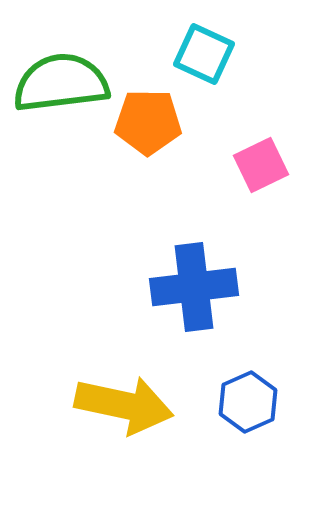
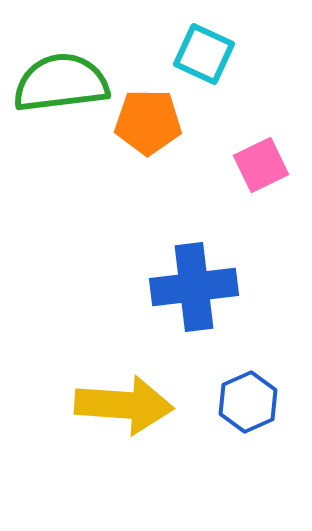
yellow arrow: rotated 8 degrees counterclockwise
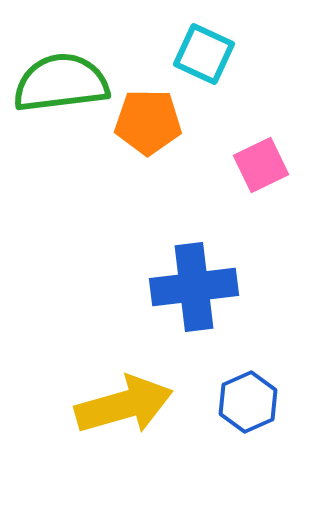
yellow arrow: rotated 20 degrees counterclockwise
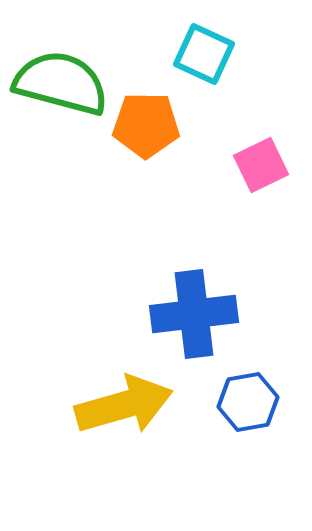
green semicircle: rotated 22 degrees clockwise
orange pentagon: moved 2 px left, 3 px down
blue cross: moved 27 px down
blue hexagon: rotated 14 degrees clockwise
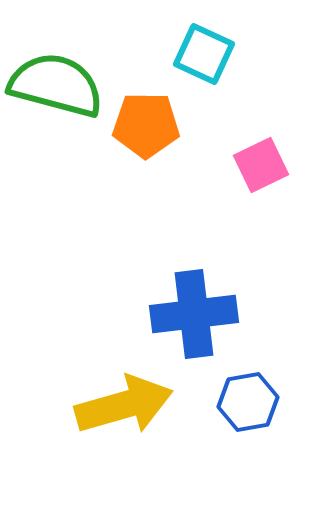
green semicircle: moved 5 px left, 2 px down
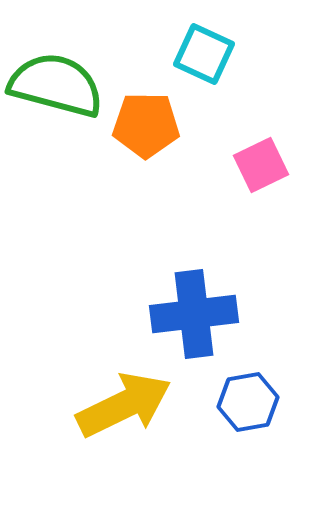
yellow arrow: rotated 10 degrees counterclockwise
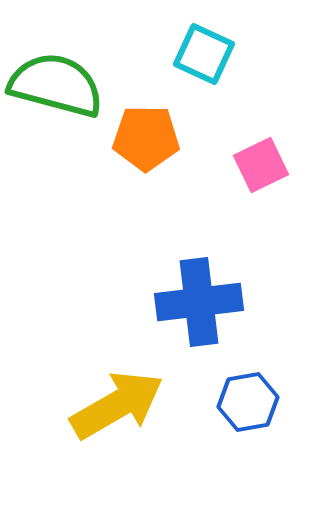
orange pentagon: moved 13 px down
blue cross: moved 5 px right, 12 px up
yellow arrow: moved 7 px left; rotated 4 degrees counterclockwise
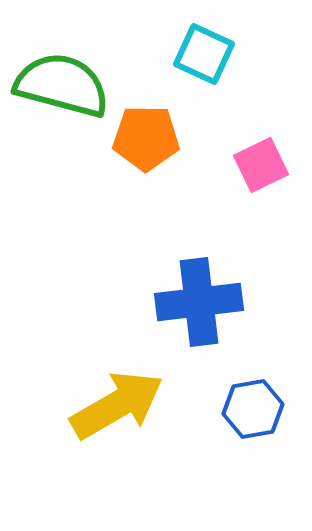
green semicircle: moved 6 px right
blue hexagon: moved 5 px right, 7 px down
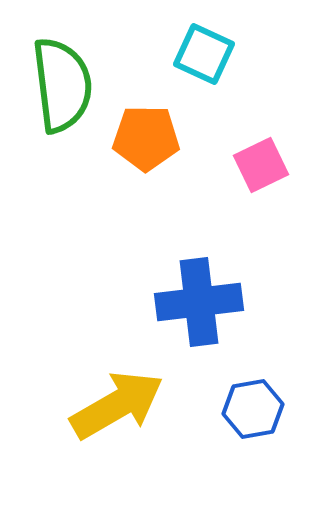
green semicircle: rotated 68 degrees clockwise
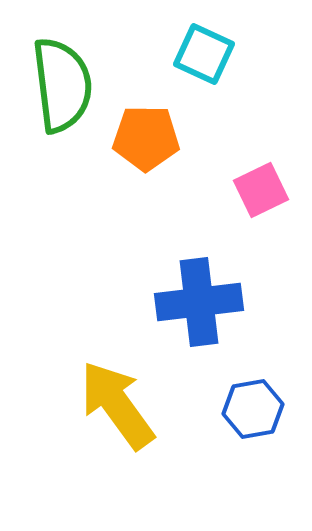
pink square: moved 25 px down
yellow arrow: rotated 96 degrees counterclockwise
